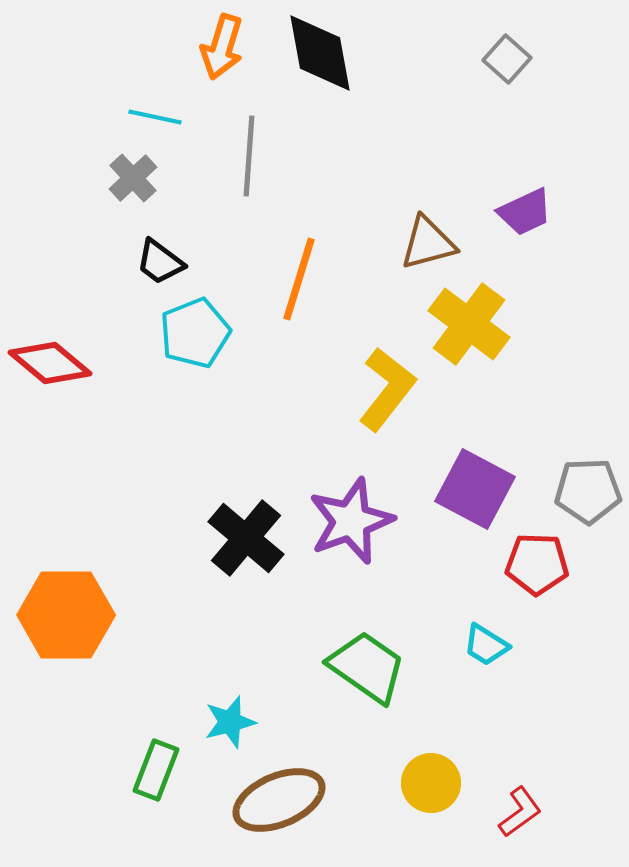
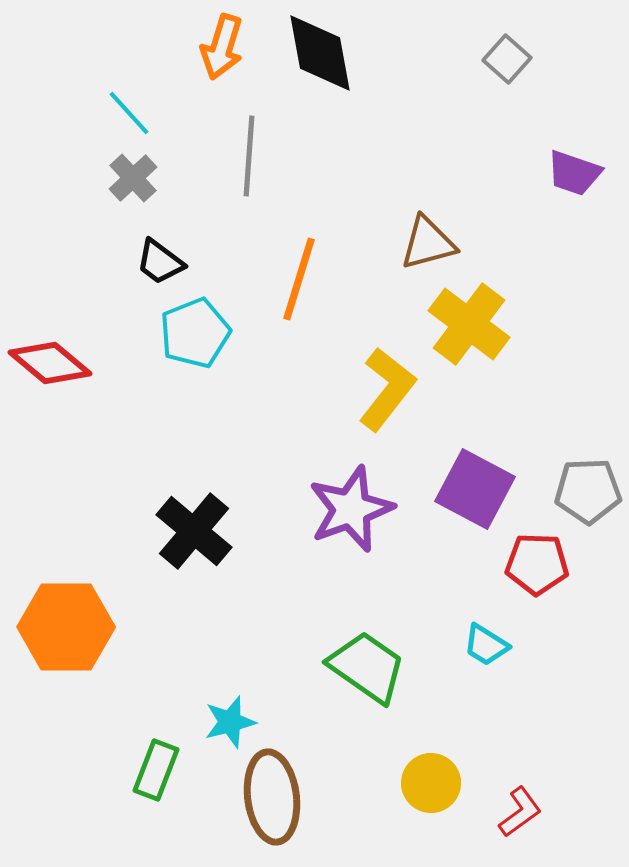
cyan line: moved 26 px left, 4 px up; rotated 36 degrees clockwise
purple trapezoid: moved 49 px right, 39 px up; rotated 44 degrees clockwise
purple star: moved 12 px up
black cross: moved 52 px left, 7 px up
orange hexagon: moved 12 px down
brown ellipse: moved 7 px left, 3 px up; rotated 74 degrees counterclockwise
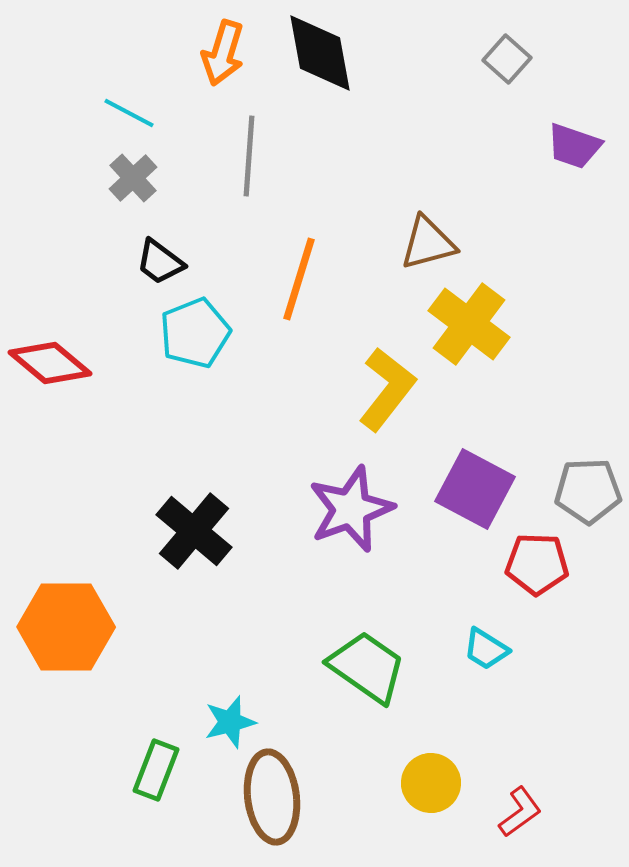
orange arrow: moved 1 px right, 6 px down
cyan line: rotated 20 degrees counterclockwise
purple trapezoid: moved 27 px up
cyan trapezoid: moved 4 px down
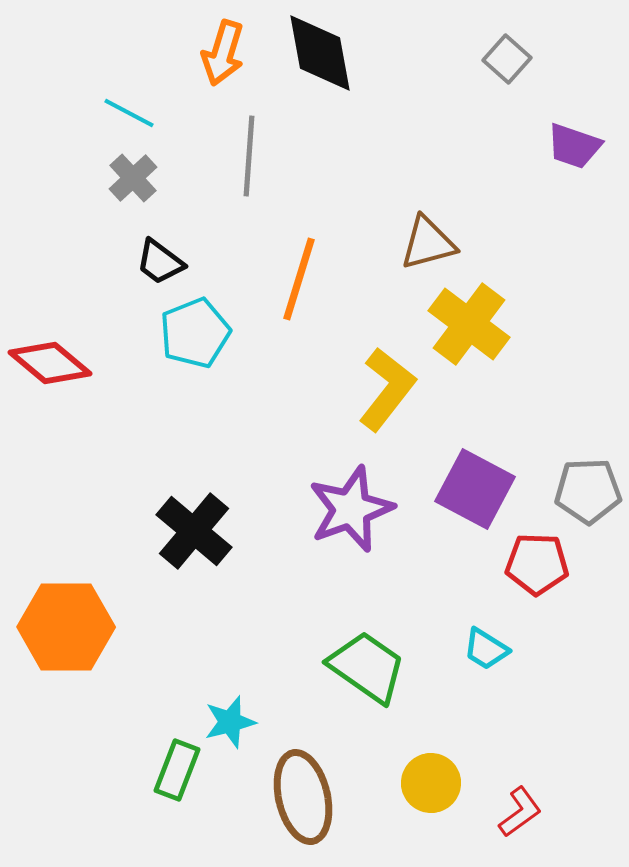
green rectangle: moved 21 px right
brown ellipse: moved 31 px right; rotated 6 degrees counterclockwise
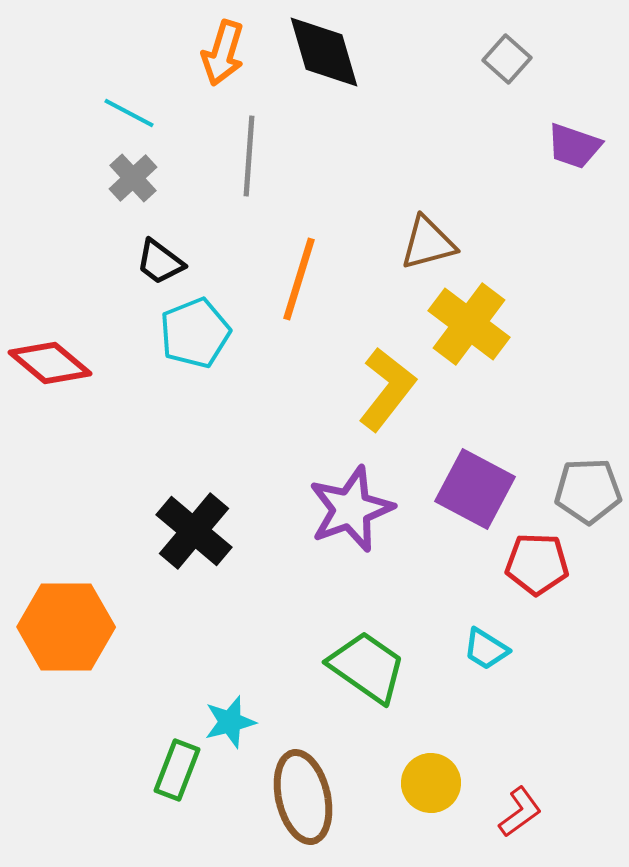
black diamond: moved 4 px right, 1 px up; rotated 6 degrees counterclockwise
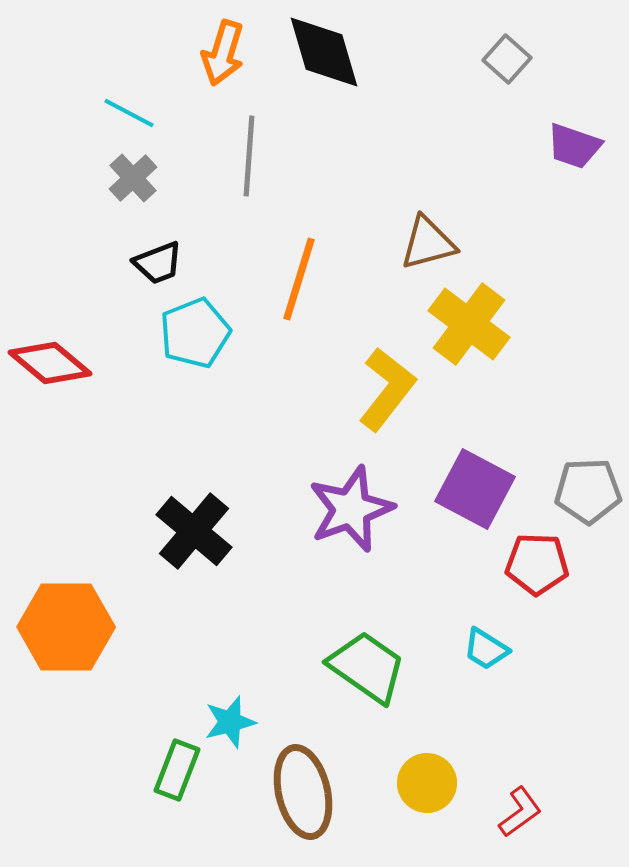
black trapezoid: moved 2 px left, 1 px down; rotated 58 degrees counterclockwise
yellow circle: moved 4 px left
brown ellipse: moved 5 px up
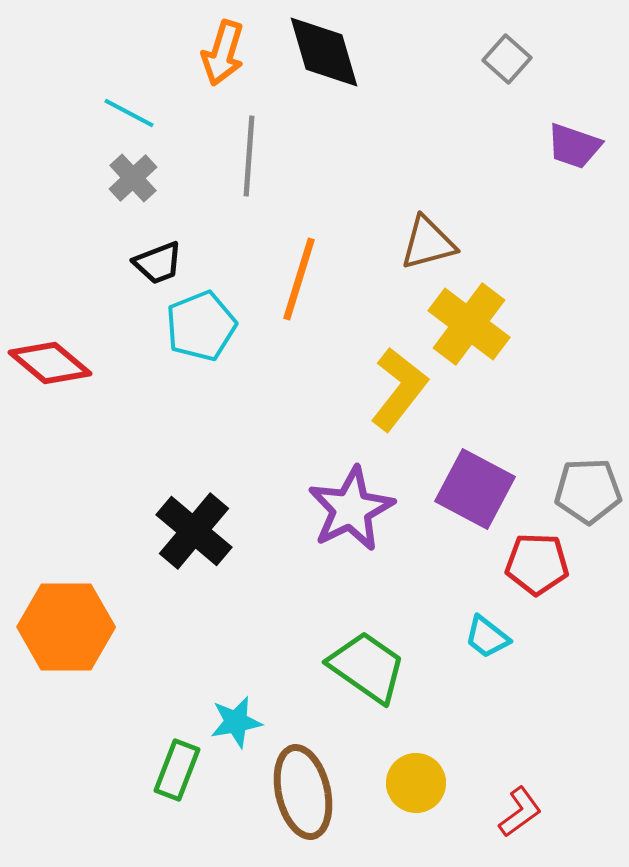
cyan pentagon: moved 6 px right, 7 px up
yellow L-shape: moved 12 px right
purple star: rotated 6 degrees counterclockwise
cyan trapezoid: moved 1 px right, 12 px up; rotated 6 degrees clockwise
cyan star: moved 6 px right; rotated 4 degrees clockwise
yellow circle: moved 11 px left
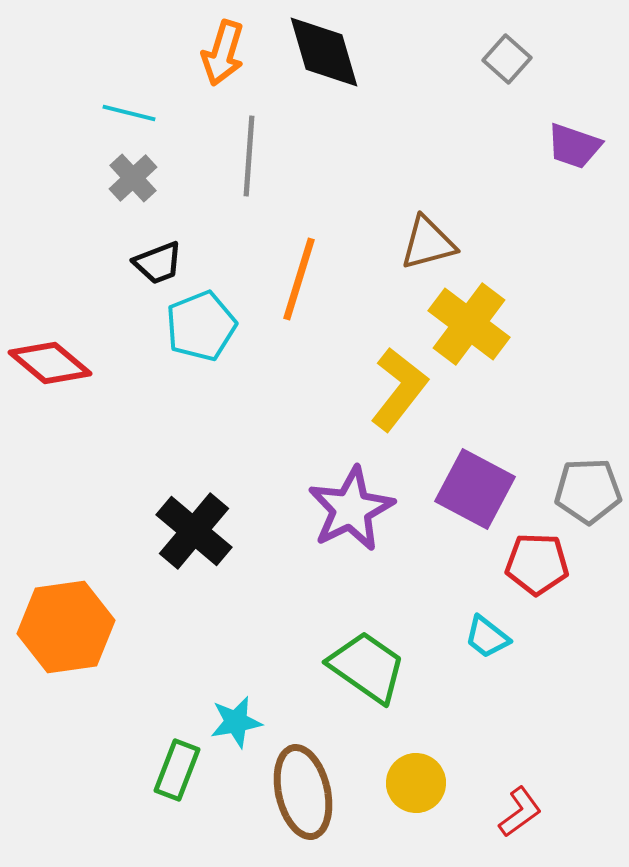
cyan line: rotated 14 degrees counterclockwise
orange hexagon: rotated 8 degrees counterclockwise
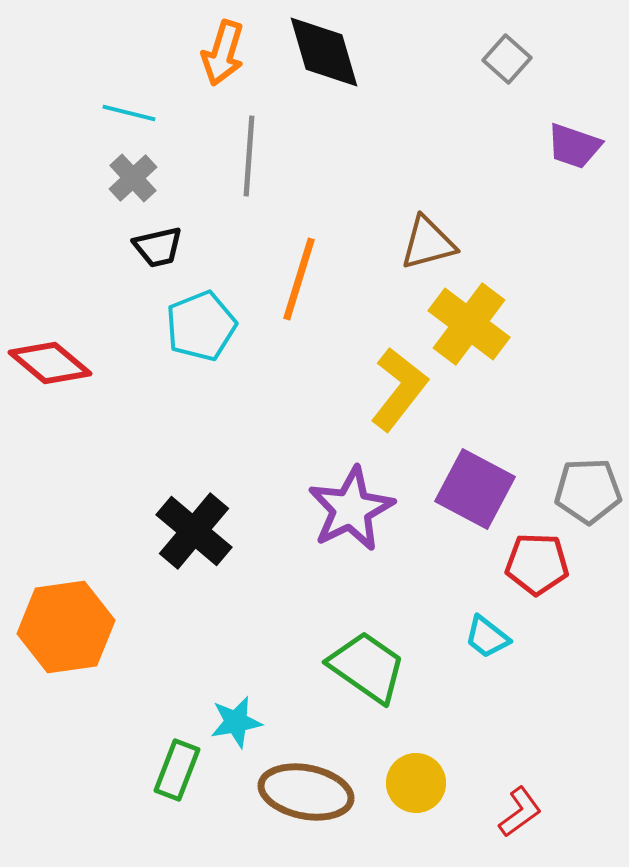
black trapezoid: moved 16 px up; rotated 8 degrees clockwise
brown ellipse: moved 3 px right; rotated 66 degrees counterclockwise
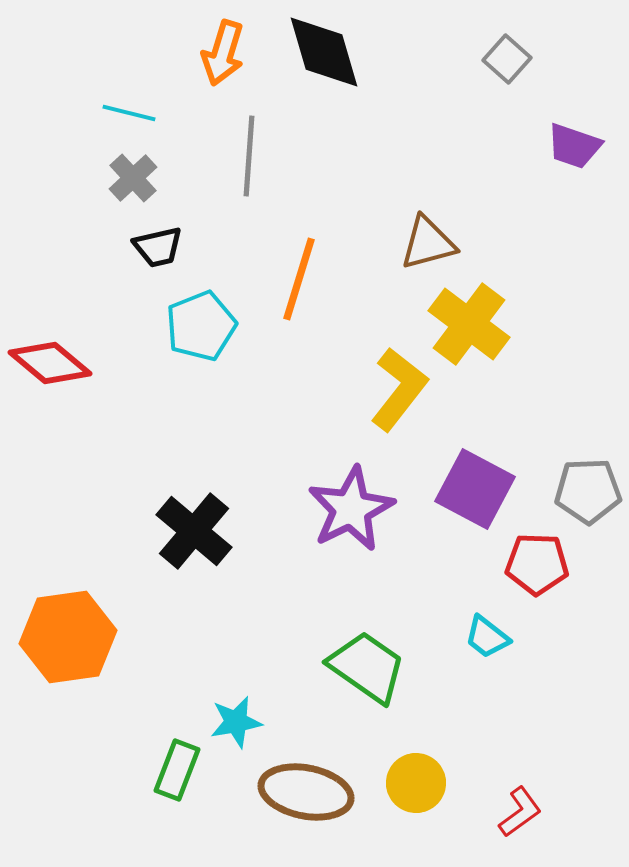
orange hexagon: moved 2 px right, 10 px down
